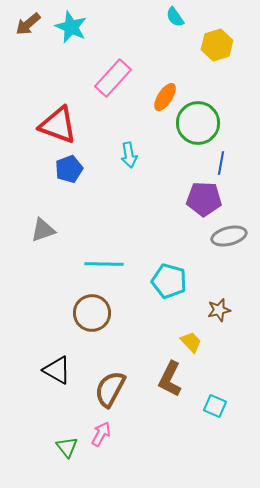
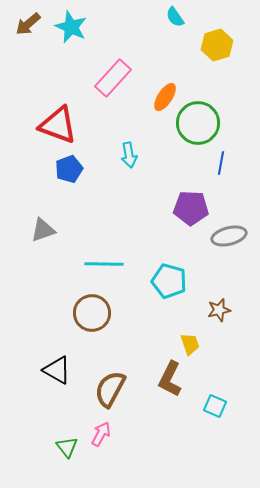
purple pentagon: moved 13 px left, 9 px down
yellow trapezoid: moved 1 px left, 2 px down; rotated 25 degrees clockwise
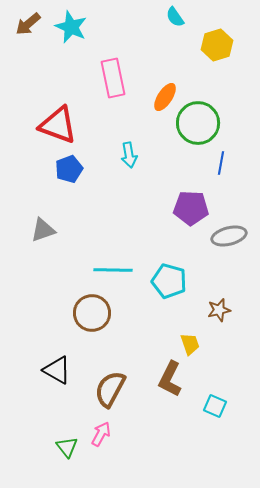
pink rectangle: rotated 54 degrees counterclockwise
cyan line: moved 9 px right, 6 px down
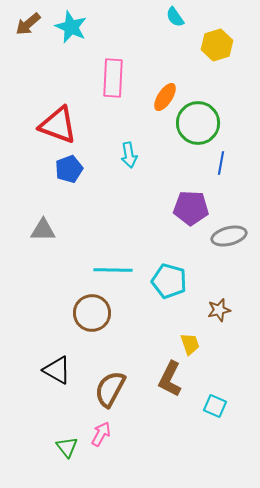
pink rectangle: rotated 15 degrees clockwise
gray triangle: rotated 20 degrees clockwise
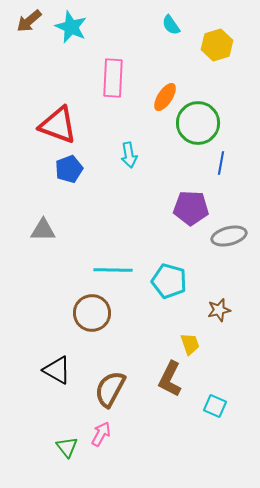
cyan semicircle: moved 4 px left, 8 px down
brown arrow: moved 1 px right, 3 px up
